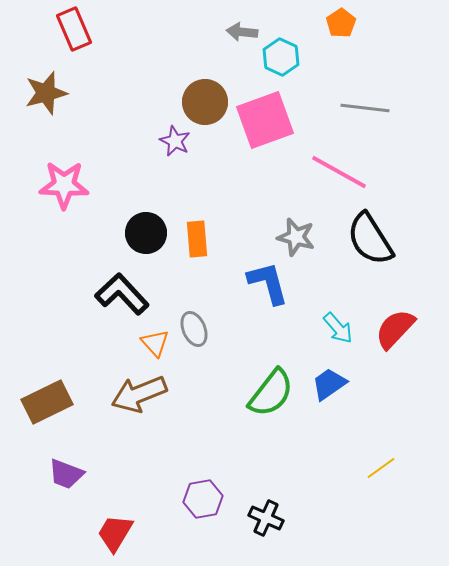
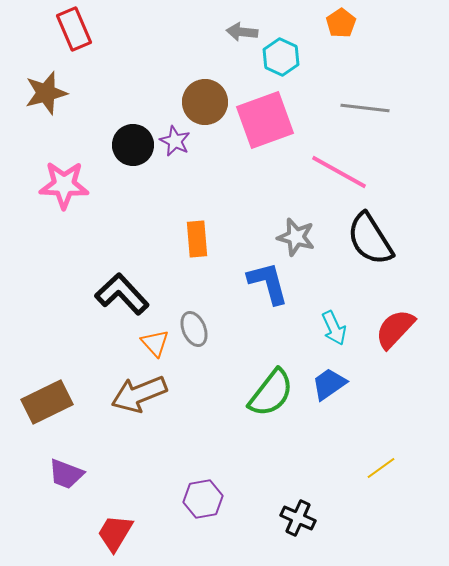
black circle: moved 13 px left, 88 px up
cyan arrow: moved 4 px left; rotated 16 degrees clockwise
black cross: moved 32 px right
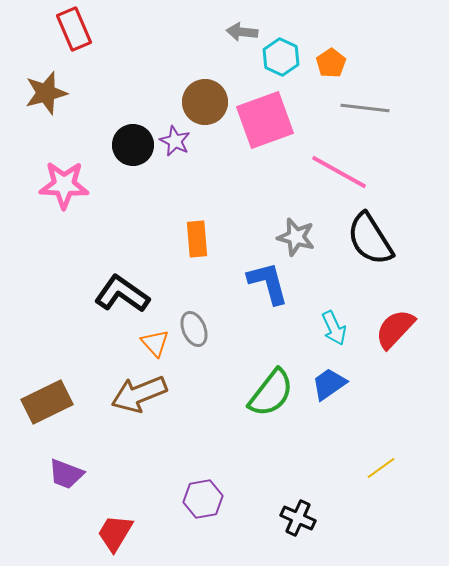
orange pentagon: moved 10 px left, 40 px down
black L-shape: rotated 12 degrees counterclockwise
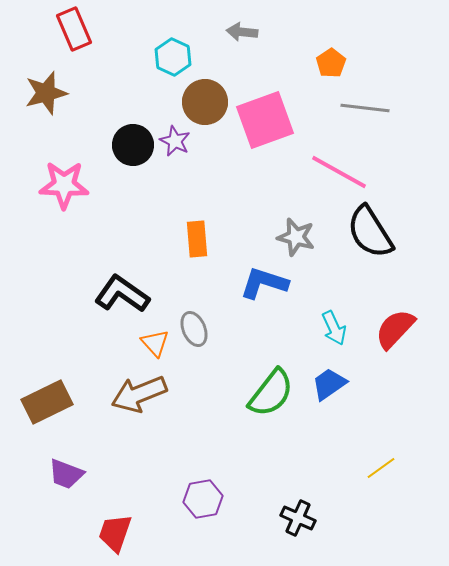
cyan hexagon: moved 108 px left
black semicircle: moved 7 px up
blue L-shape: moved 4 px left; rotated 57 degrees counterclockwise
red trapezoid: rotated 12 degrees counterclockwise
